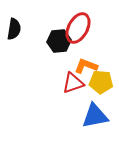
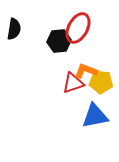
orange L-shape: moved 5 px down
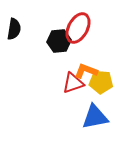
blue triangle: moved 1 px down
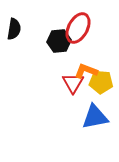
red triangle: rotated 40 degrees counterclockwise
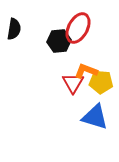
blue triangle: rotated 28 degrees clockwise
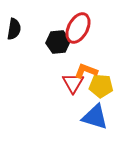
black hexagon: moved 1 px left, 1 px down
yellow pentagon: moved 4 px down
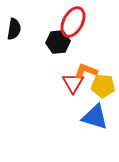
red ellipse: moved 5 px left, 6 px up
yellow pentagon: moved 2 px right
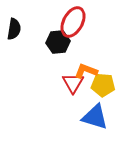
yellow pentagon: moved 1 px up
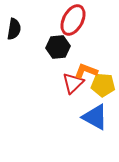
red ellipse: moved 2 px up
black hexagon: moved 5 px down
red triangle: rotated 15 degrees clockwise
blue triangle: rotated 12 degrees clockwise
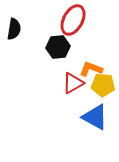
orange L-shape: moved 5 px right, 2 px up
red triangle: rotated 15 degrees clockwise
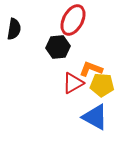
yellow pentagon: moved 1 px left
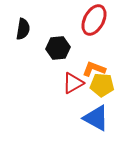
red ellipse: moved 21 px right
black semicircle: moved 9 px right
black hexagon: moved 1 px down
orange L-shape: moved 3 px right
blue triangle: moved 1 px right, 1 px down
